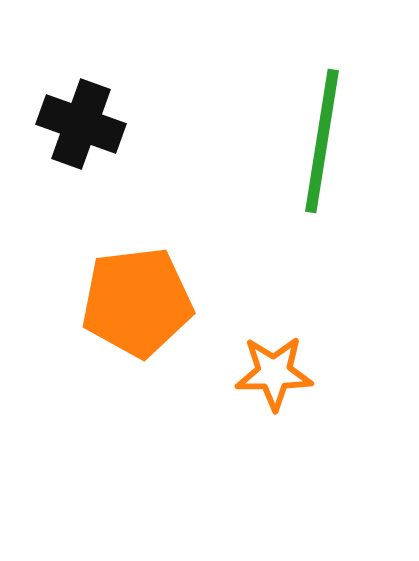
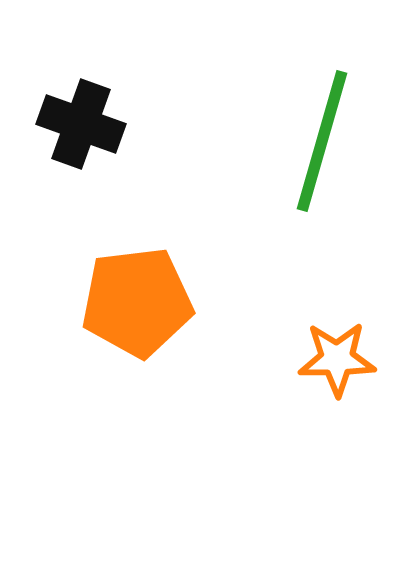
green line: rotated 7 degrees clockwise
orange star: moved 63 px right, 14 px up
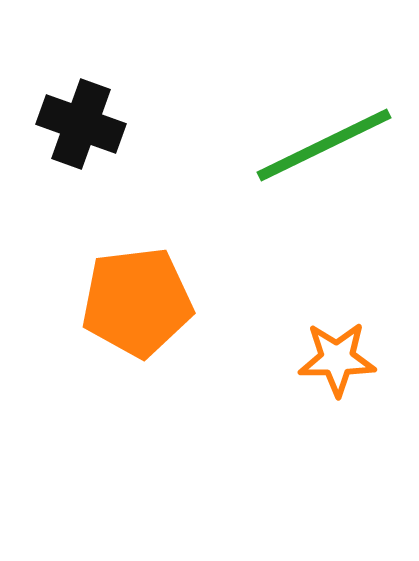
green line: moved 2 px right, 4 px down; rotated 48 degrees clockwise
